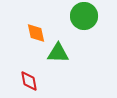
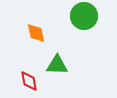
green triangle: moved 1 px left, 12 px down
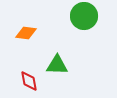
orange diamond: moved 10 px left; rotated 70 degrees counterclockwise
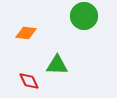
red diamond: rotated 15 degrees counterclockwise
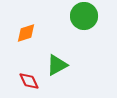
orange diamond: rotated 25 degrees counterclockwise
green triangle: rotated 30 degrees counterclockwise
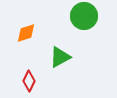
green triangle: moved 3 px right, 8 px up
red diamond: rotated 50 degrees clockwise
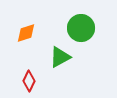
green circle: moved 3 px left, 12 px down
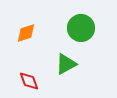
green triangle: moved 6 px right, 7 px down
red diamond: rotated 45 degrees counterclockwise
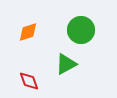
green circle: moved 2 px down
orange diamond: moved 2 px right, 1 px up
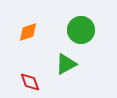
red diamond: moved 1 px right, 1 px down
